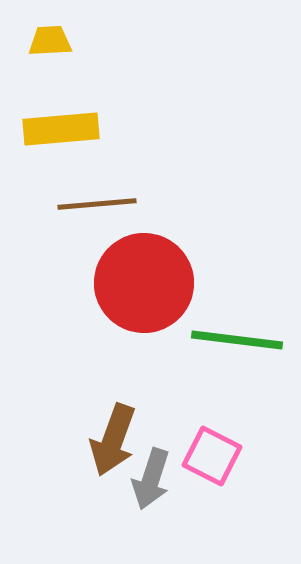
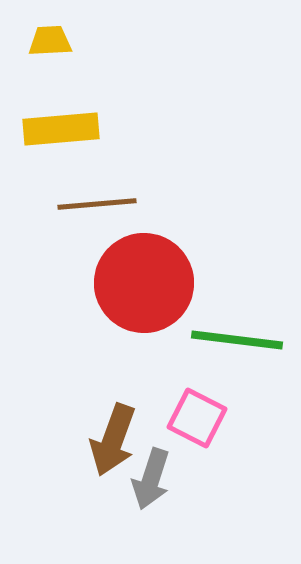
pink square: moved 15 px left, 38 px up
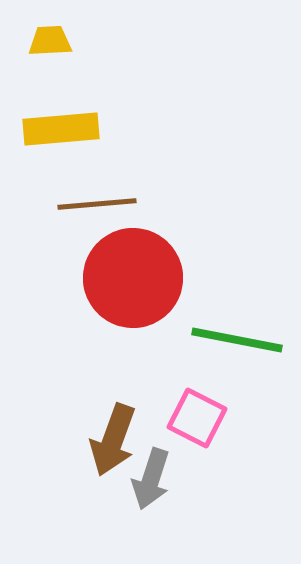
red circle: moved 11 px left, 5 px up
green line: rotated 4 degrees clockwise
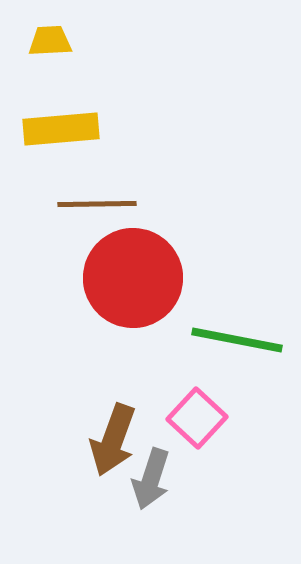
brown line: rotated 4 degrees clockwise
pink square: rotated 16 degrees clockwise
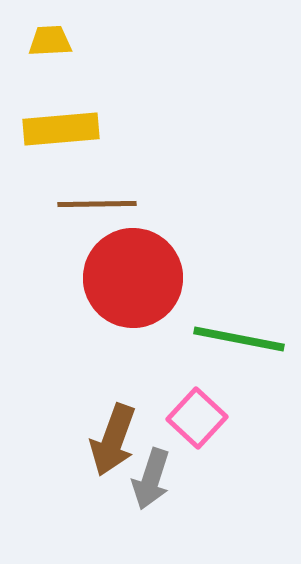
green line: moved 2 px right, 1 px up
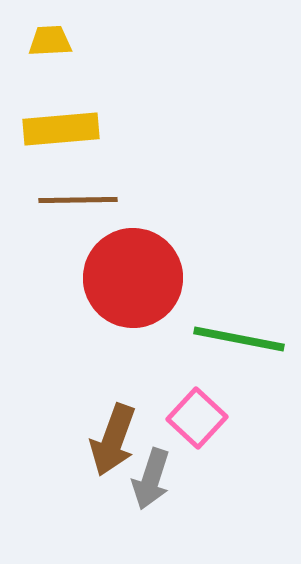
brown line: moved 19 px left, 4 px up
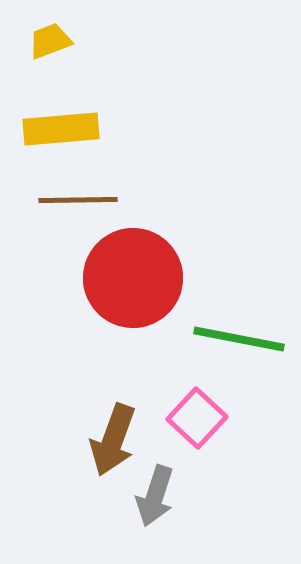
yellow trapezoid: rotated 18 degrees counterclockwise
gray arrow: moved 4 px right, 17 px down
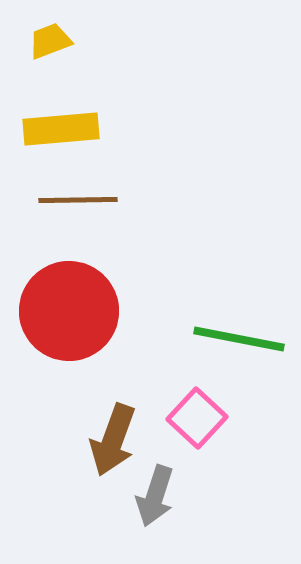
red circle: moved 64 px left, 33 px down
